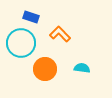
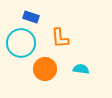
orange L-shape: moved 4 px down; rotated 140 degrees counterclockwise
cyan semicircle: moved 1 px left, 1 px down
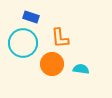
cyan circle: moved 2 px right
orange circle: moved 7 px right, 5 px up
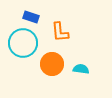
orange L-shape: moved 6 px up
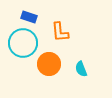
blue rectangle: moved 2 px left
orange circle: moved 3 px left
cyan semicircle: rotated 119 degrees counterclockwise
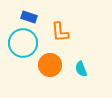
orange circle: moved 1 px right, 1 px down
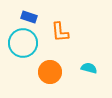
orange circle: moved 7 px down
cyan semicircle: moved 8 px right, 1 px up; rotated 126 degrees clockwise
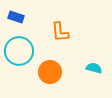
blue rectangle: moved 13 px left
cyan circle: moved 4 px left, 8 px down
cyan semicircle: moved 5 px right
